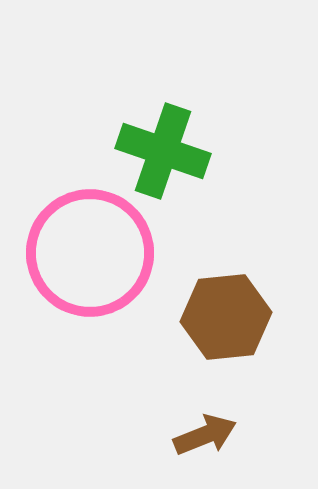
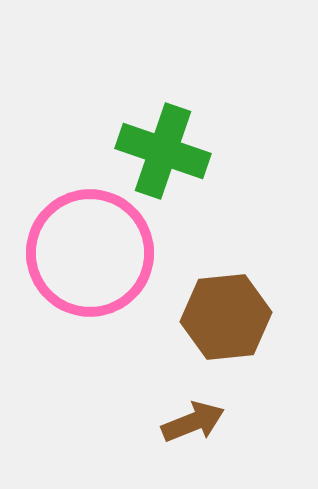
brown arrow: moved 12 px left, 13 px up
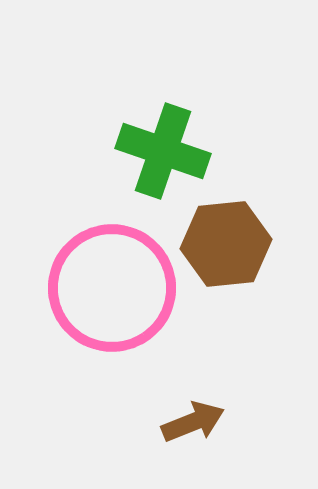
pink circle: moved 22 px right, 35 px down
brown hexagon: moved 73 px up
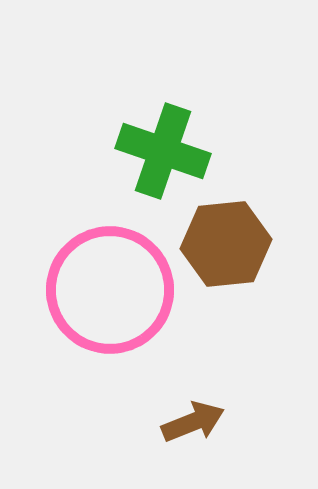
pink circle: moved 2 px left, 2 px down
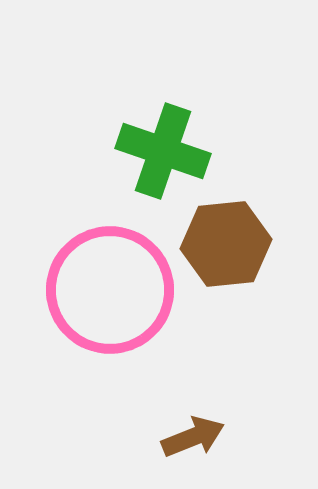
brown arrow: moved 15 px down
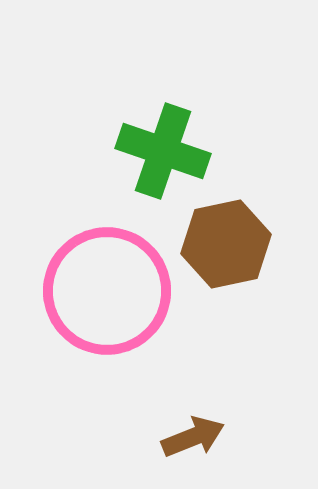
brown hexagon: rotated 6 degrees counterclockwise
pink circle: moved 3 px left, 1 px down
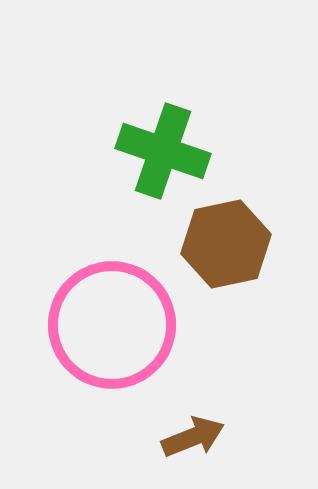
pink circle: moved 5 px right, 34 px down
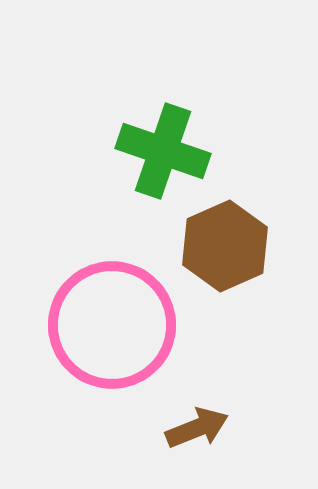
brown hexagon: moved 1 px left, 2 px down; rotated 12 degrees counterclockwise
brown arrow: moved 4 px right, 9 px up
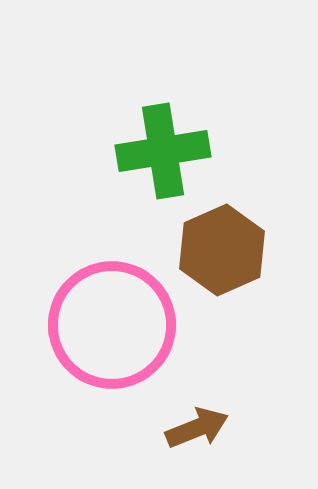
green cross: rotated 28 degrees counterclockwise
brown hexagon: moved 3 px left, 4 px down
